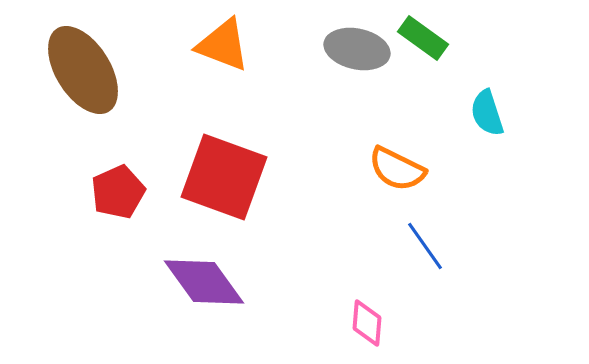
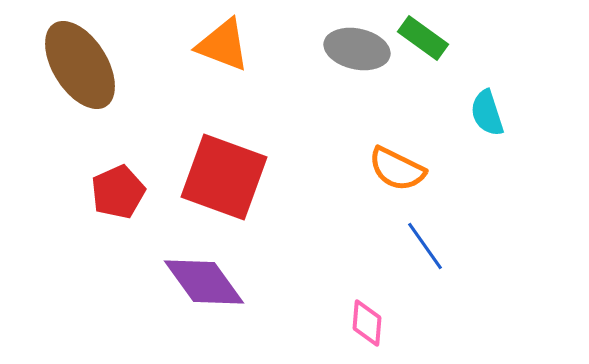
brown ellipse: moved 3 px left, 5 px up
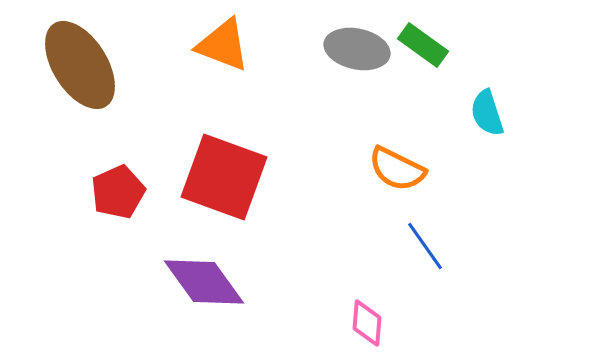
green rectangle: moved 7 px down
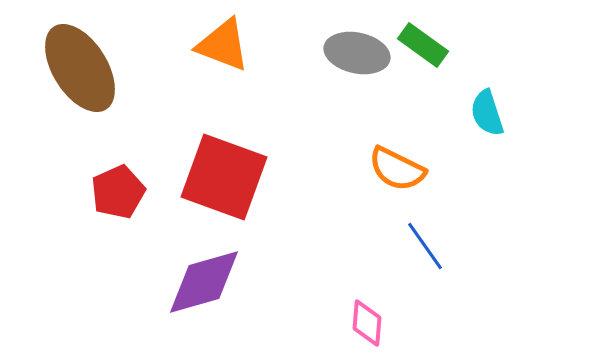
gray ellipse: moved 4 px down
brown ellipse: moved 3 px down
purple diamond: rotated 70 degrees counterclockwise
